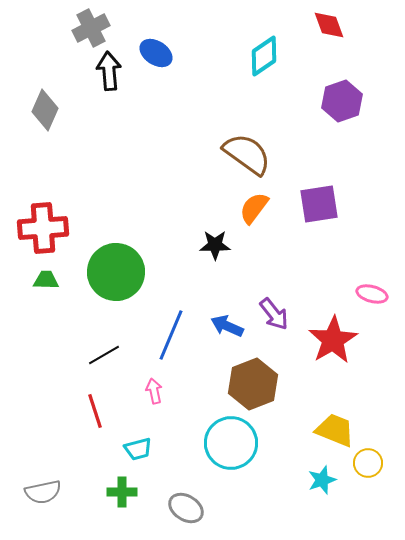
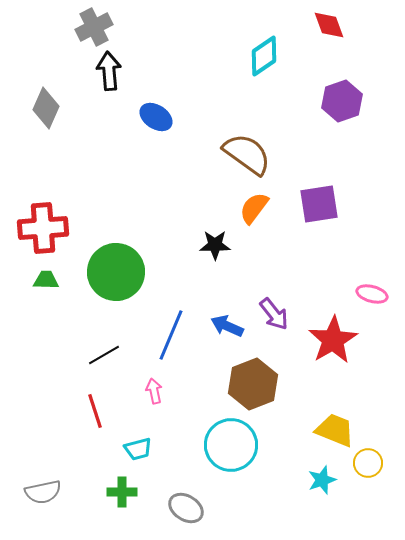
gray cross: moved 3 px right, 1 px up
blue ellipse: moved 64 px down
gray diamond: moved 1 px right, 2 px up
cyan circle: moved 2 px down
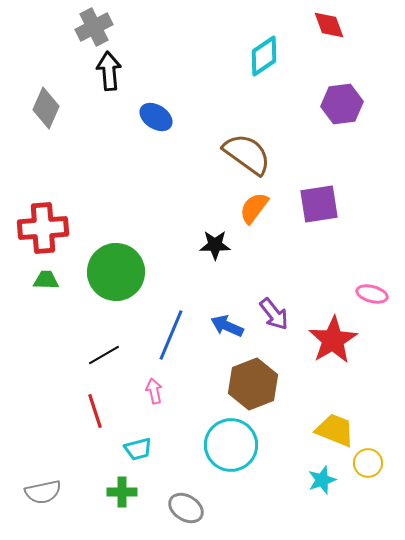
purple hexagon: moved 3 px down; rotated 12 degrees clockwise
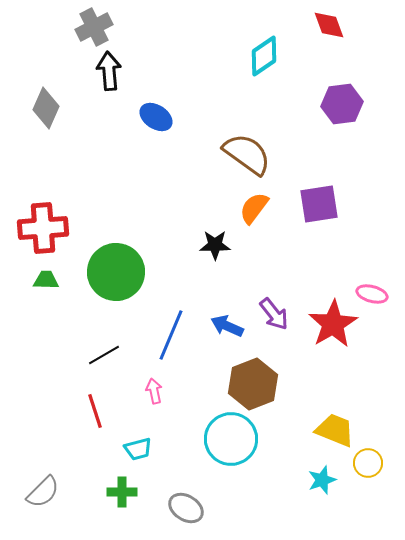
red star: moved 16 px up
cyan circle: moved 6 px up
gray semicircle: rotated 33 degrees counterclockwise
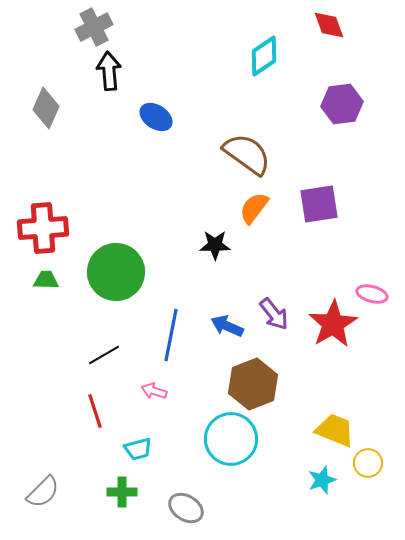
blue line: rotated 12 degrees counterclockwise
pink arrow: rotated 60 degrees counterclockwise
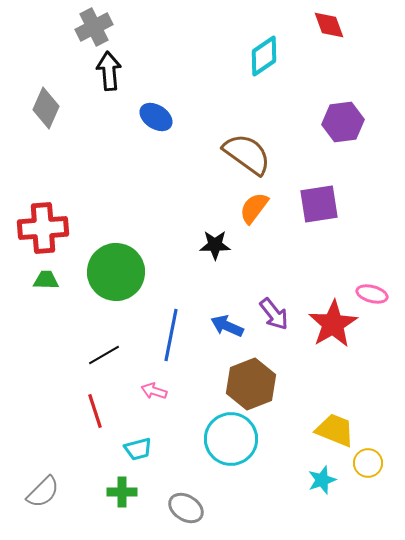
purple hexagon: moved 1 px right, 18 px down
brown hexagon: moved 2 px left
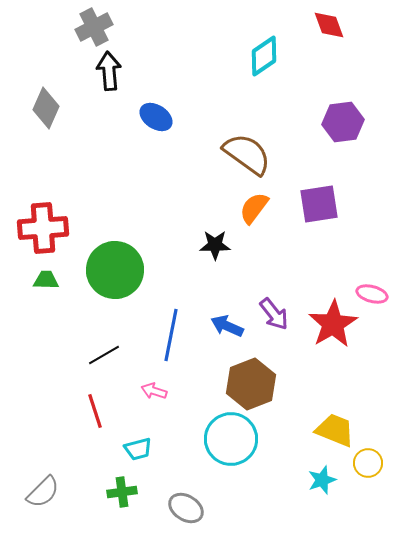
green circle: moved 1 px left, 2 px up
green cross: rotated 8 degrees counterclockwise
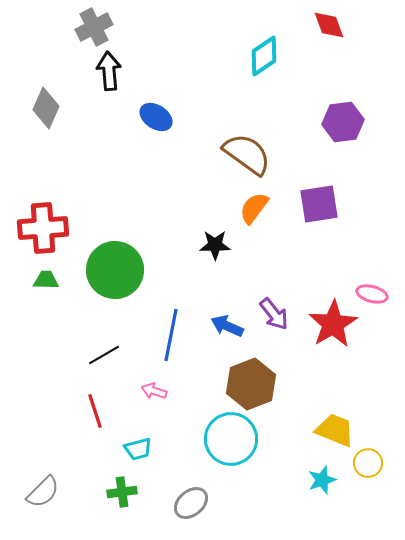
gray ellipse: moved 5 px right, 5 px up; rotated 72 degrees counterclockwise
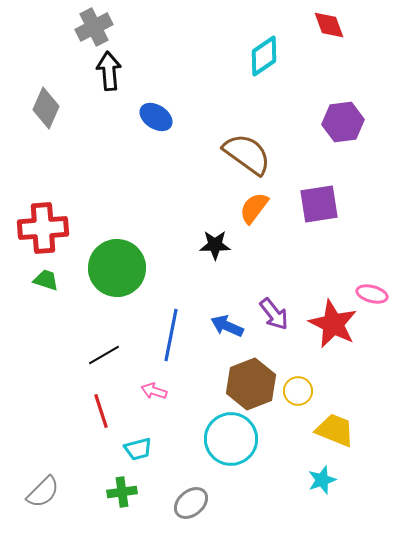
green circle: moved 2 px right, 2 px up
green trapezoid: rotated 16 degrees clockwise
red star: rotated 15 degrees counterclockwise
red line: moved 6 px right
yellow circle: moved 70 px left, 72 px up
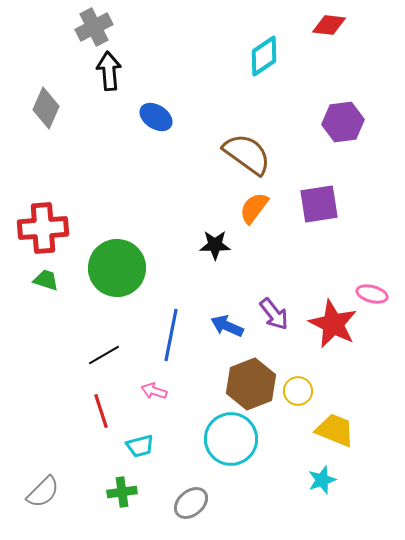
red diamond: rotated 64 degrees counterclockwise
cyan trapezoid: moved 2 px right, 3 px up
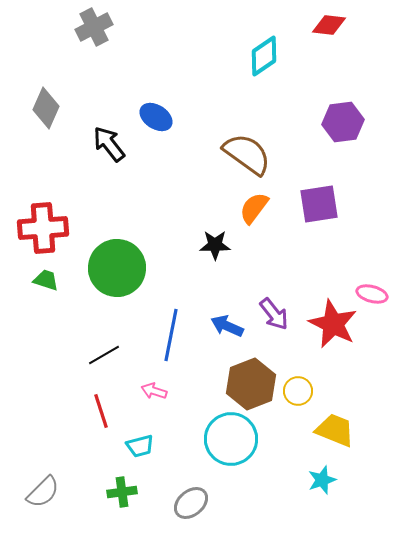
black arrow: moved 73 px down; rotated 33 degrees counterclockwise
